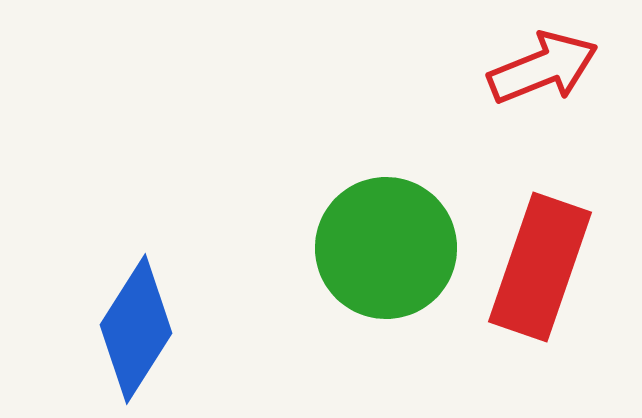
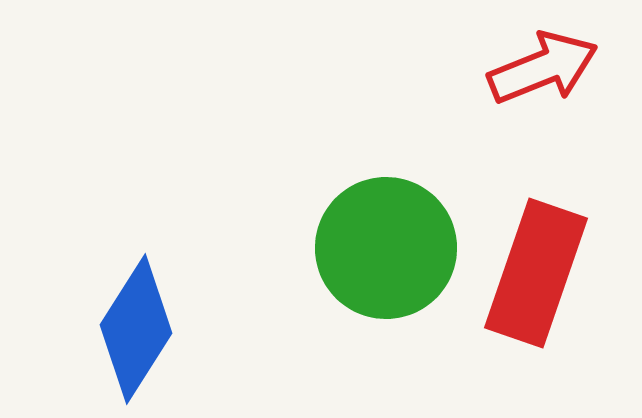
red rectangle: moved 4 px left, 6 px down
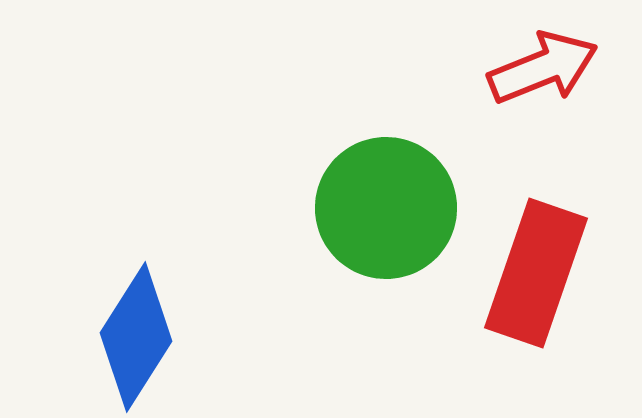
green circle: moved 40 px up
blue diamond: moved 8 px down
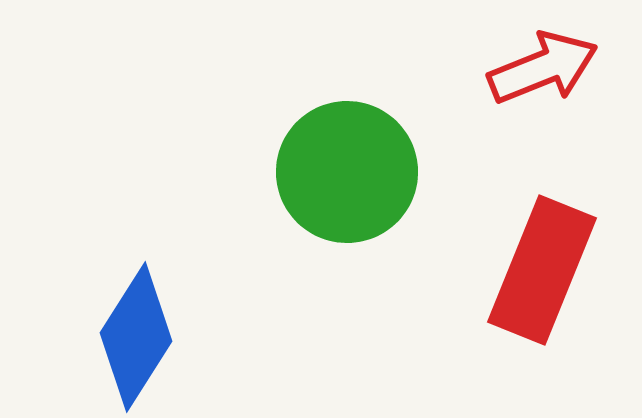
green circle: moved 39 px left, 36 px up
red rectangle: moved 6 px right, 3 px up; rotated 3 degrees clockwise
